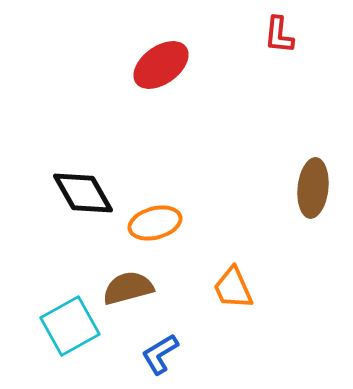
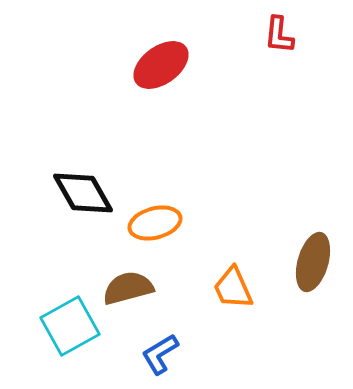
brown ellipse: moved 74 px down; rotated 10 degrees clockwise
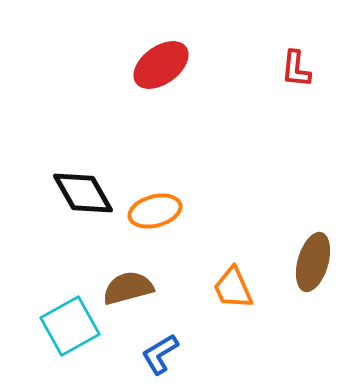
red L-shape: moved 17 px right, 34 px down
orange ellipse: moved 12 px up
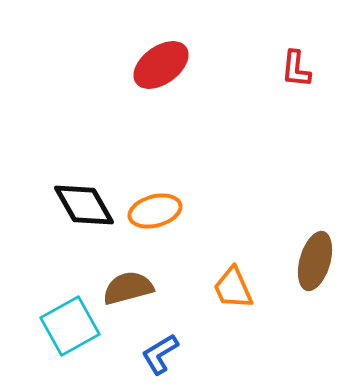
black diamond: moved 1 px right, 12 px down
brown ellipse: moved 2 px right, 1 px up
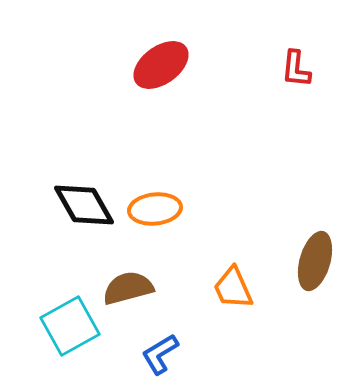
orange ellipse: moved 2 px up; rotated 9 degrees clockwise
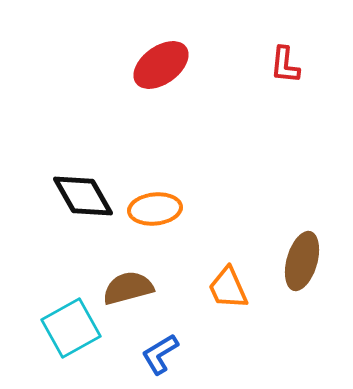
red L-shape: moved 11 px left, 4 px up
black diamond: moved 1 px left, 9 px up
brown ellipse: moved 13 px left
orange trapezoid: moved 5 px left
cyan square: moved 1 px right, 2 px down
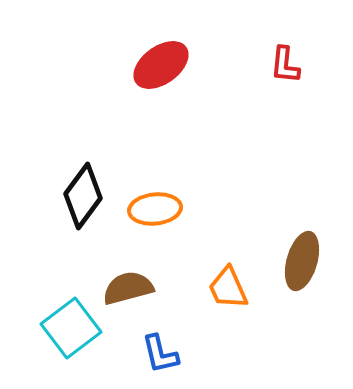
black diamond: rotated 66 degrees clockwise
cyan square: rotated 8 degrees counterclockwise
blue L-shape: rotated 72 degrees counterclockwise
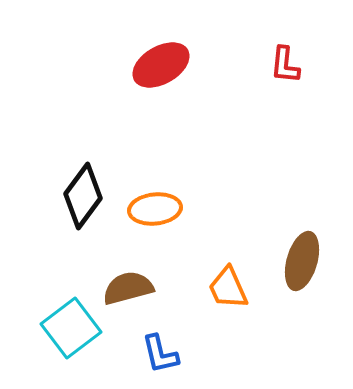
red ellipse: rotated 6 degrees clockwise
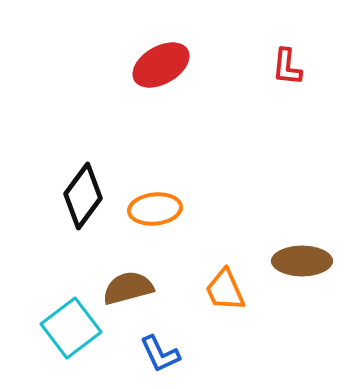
red L-shape: moved 2 px right, 2 px down
brown ellipse: rotated 74 degrees clockwise
orange trapezoid: moved 3 px left, 2 px down
blue L-shape: rotated 12 degrees counterclockwise
